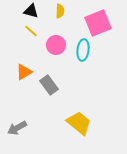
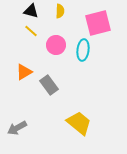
pink square: rotated 8 degrees clockwise
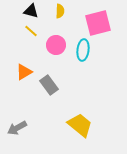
yellow trapezoid: moved 1 px right, 2 px down
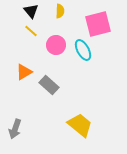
black triangle: rotated 35 degrees clockwise
pink square: moved 1 px down
cyan ellipse: rotated 35 degrees counterclockwise
gray rectangle: rotated 12 degrees counterclockwise
gray arrow: moved 2 px left, 1 px down; rotated 42 degrees counterclockwise
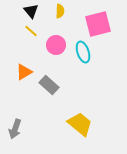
cyan ellipse: moved 2 px down; rotated 10 degrees clockwise
yellow trapezoid: moved 1 px up
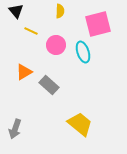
black triangle: moved 15 px left
yellow line: rotated 16 degrees counterclockwise
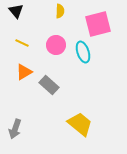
yellow line: moved 9 px left, 12 px down
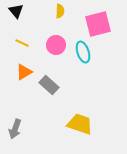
yellow trapezoid: rotated 20 degrees counterclockwise
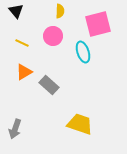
pink circle: moved 3 px left, 9 px up
